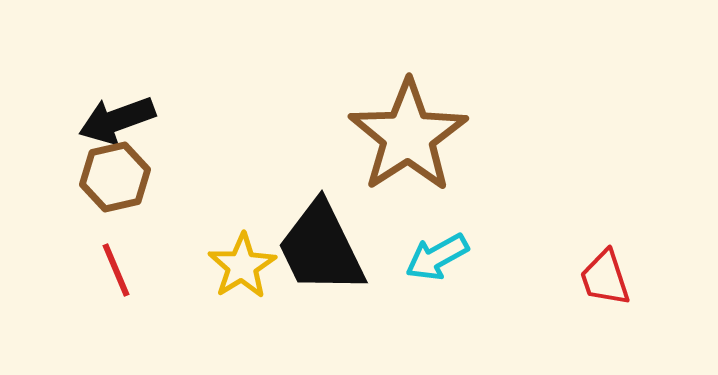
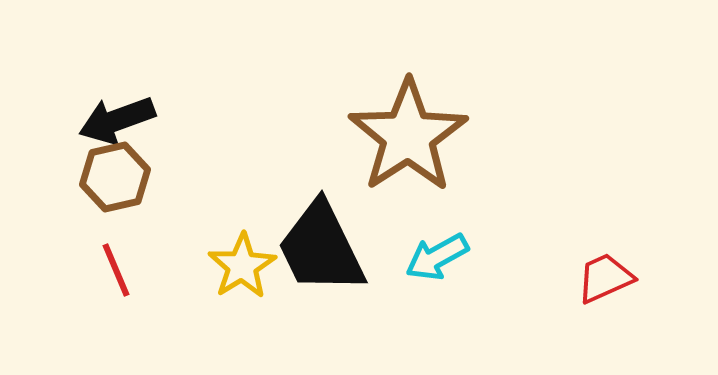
red trapezoid: rotated 84 degrees clockwise
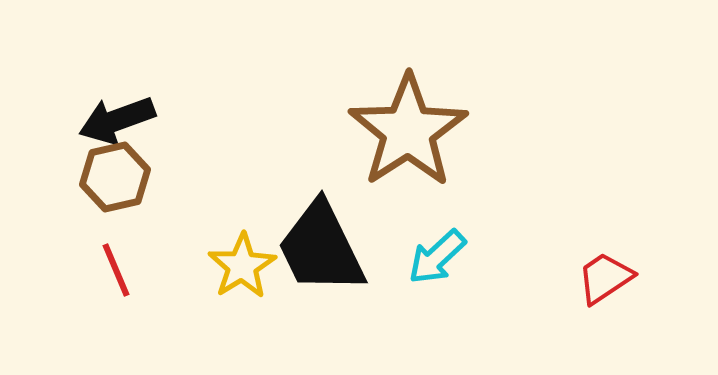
brown star: moved 5 px up
cyan arrow: rotated 14 degrees counterclockwise
red trapezoid: rotated 10 degrees counterclockwise
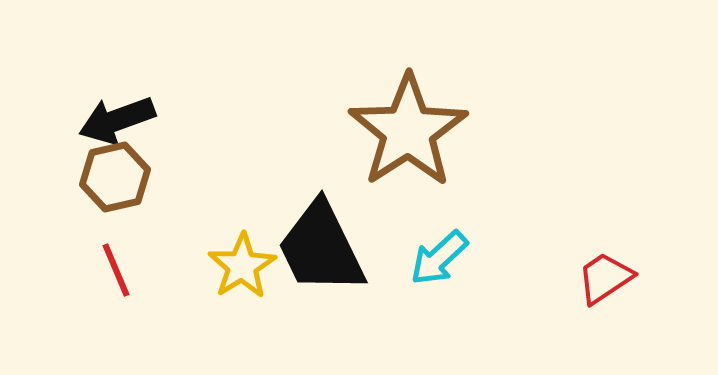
cyan arrow: moved 2 px right, 1 px down
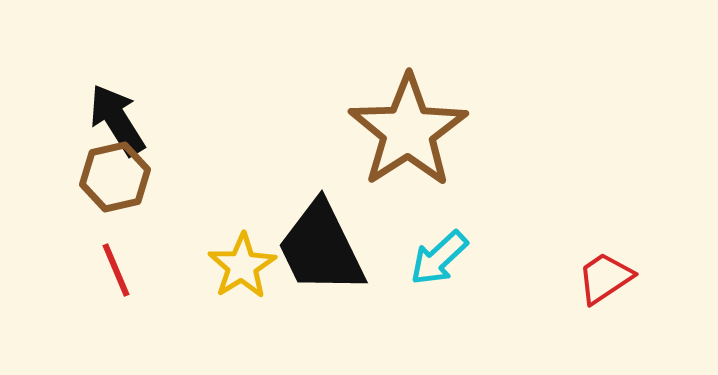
black arrow: rotated 78 degrees clockwise
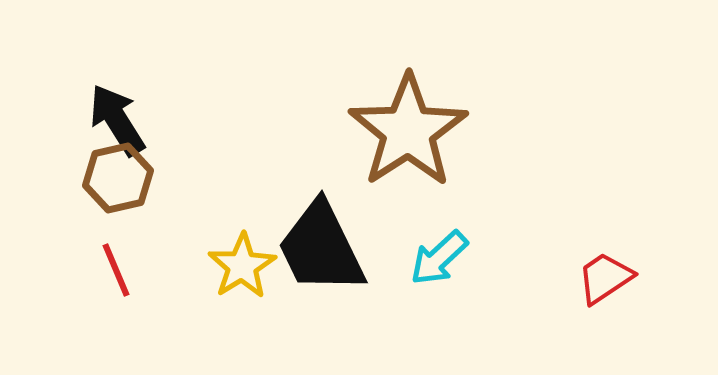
brown hexagon: moved 3 px right, 1 px down
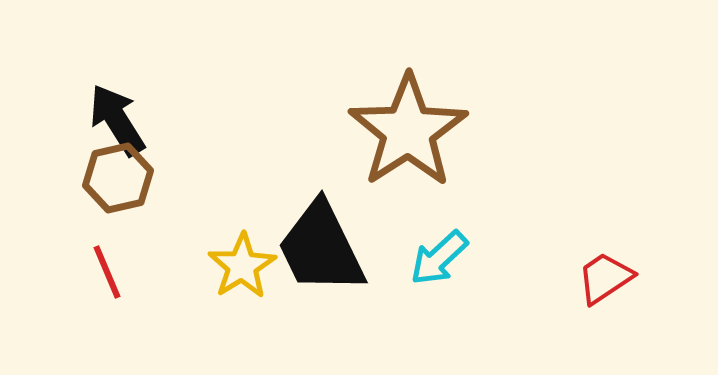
red line: moved 9 px left, 2 px down
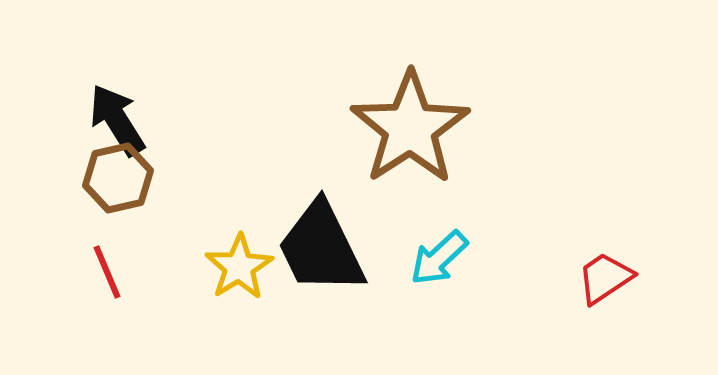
brown star: moved 2 px right, 3 px up
yellow star: moved 3 px left, 1 px down
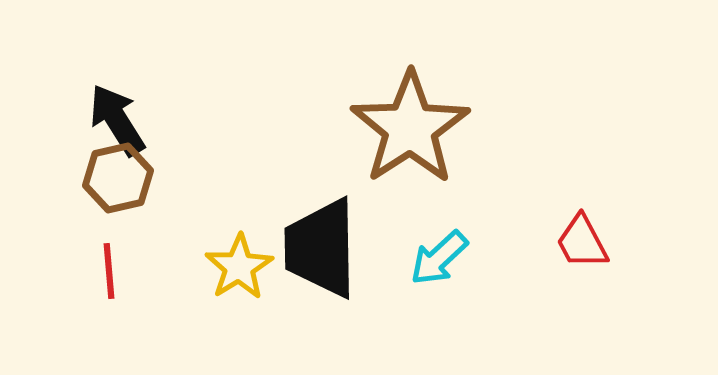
black trapezoid: rotated 25 degrees clockwise
red line: moved 2 px right, 1 px up; rotated 18 degrees clockwise
red trapezoid: moved 23 px left, 36 px up; rotated 84 degrees counterclockwise
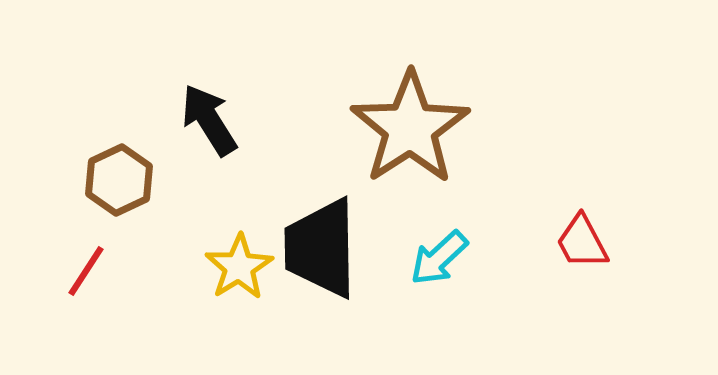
black arrow: moved 92 px right
brown hexagon: moved 1 px right, 2 px down; rotated 12 degrees counterclockwise
red line: moved 23 px left; rotated 38 degrees clockwise
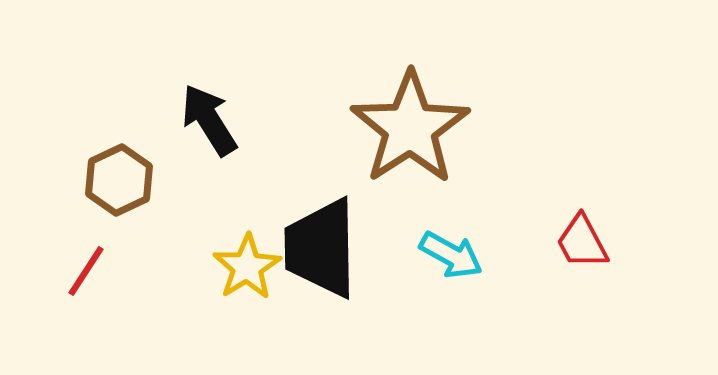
cyan arrow: moved 12 px right, 3 px up; rotated 108 degrees counterclockwise
yellow star: moved 8 px right
